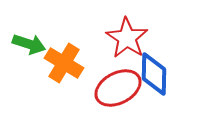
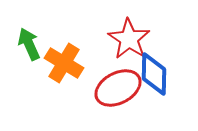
red star: moved 2 px right, 1 px down
green arrow: rotated 132 degrees counterclockwise
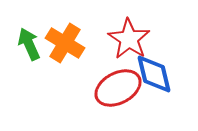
orange cross: moved 1 px right, 20 px up
blue diamond: rotated 15 degrees counterclockwise
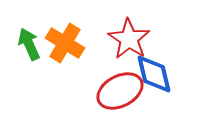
red ellipse: moved 2 px right, 3 px down
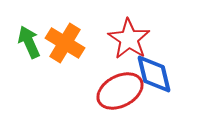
green arrow: moved 2 px up
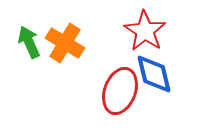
red star: moved 16 px right, 8 px up
red ellipse: rotated 42 degrees counterclockwise
